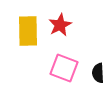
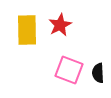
yellow rectangle: moved 1 px left, 1 px up
pink square: moved 5 px right, 2 px down
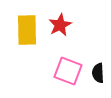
pink square: moved 1 px left, 1 px down
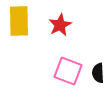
yellow rectangle: moved 8 px left, 9 px up
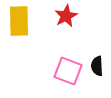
red star: moved 6 px right, 9 px up
black semicircle: moved 1 px left, 7 px up
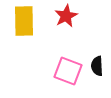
yellow rectangle: moved 5 px right
